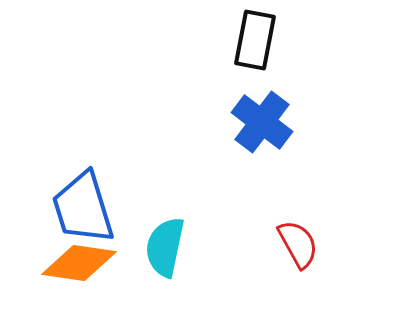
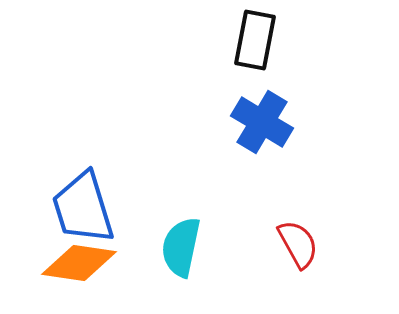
blue cross: rotated 6 degrees counterclockwise
cyan semicircle: moved 16 px right
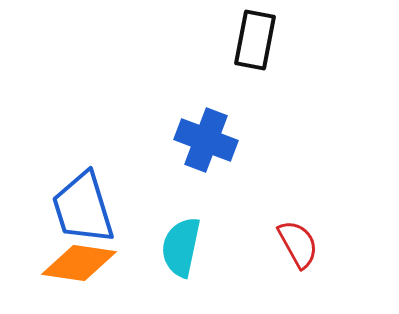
blue cross: moved 56 px left, 18 px down; rotated 10 degrees counterclockwise
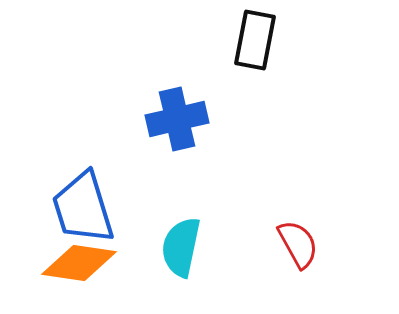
blue cross: moved 29 px left, 21 px up; rotated 34 degrees counterclockwise
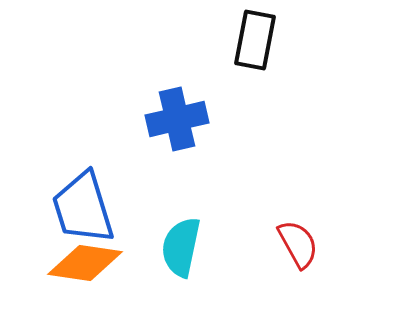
orange diamond: moved 6 px right
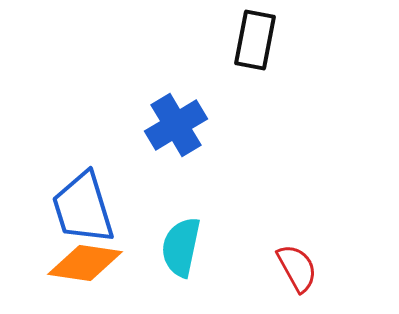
blue cross: moved 1 px left, 6 px down; rotated 18 degrees counterclockwise
red semicircle: moved 1 px left, 24 px down
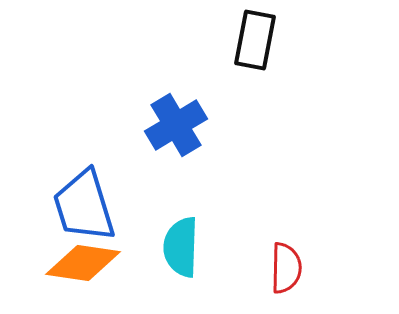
blue trapezoid: moved 1 px right, 2 px up
cyan semicircle: rotated 10 degrees counterclockwise
orange diamond: moved 2 px left
red semicircle: moved 11 px left; rotated 30 degrees clockwise
